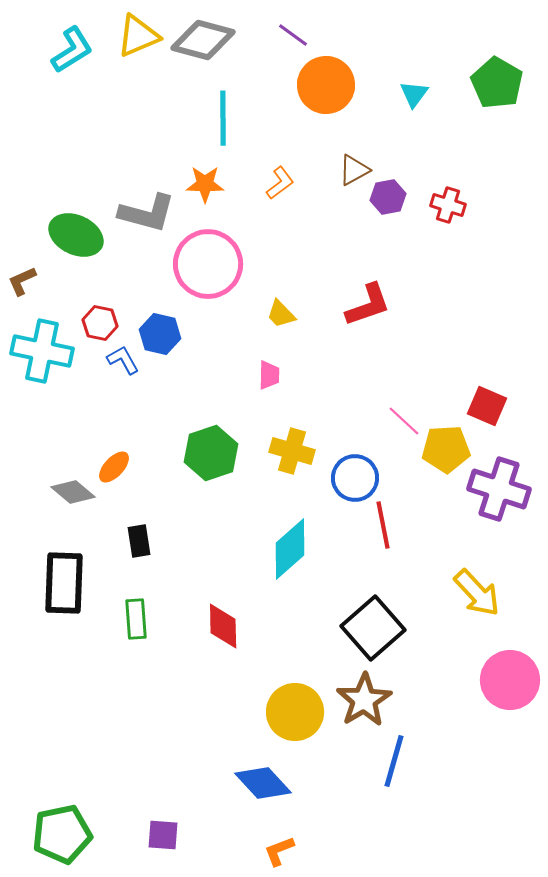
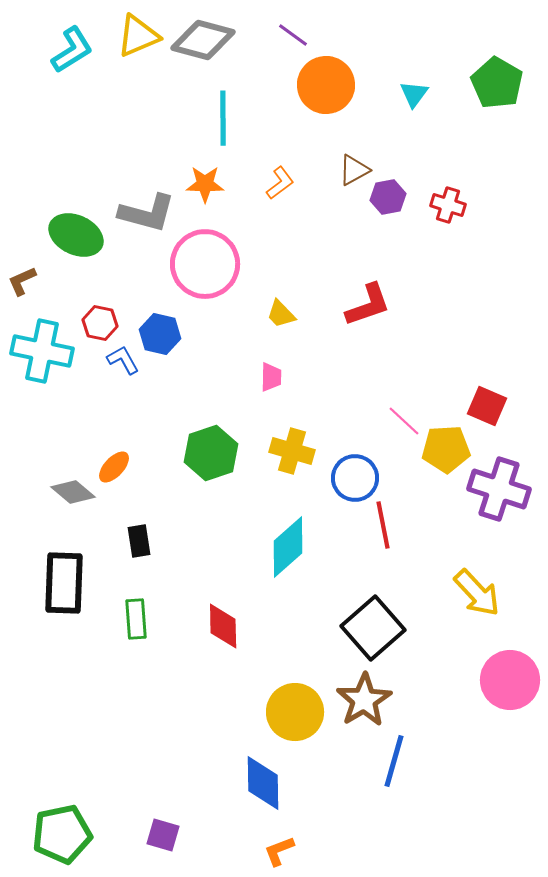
pink circle at (208, 264): moved 3 px left
pink trapezoid at (269, 375): moved 2 px right, 2 px down
cyan diamond at (290, 549): moved 2 px left, 2 px up
blue diamond at (263, 783): rotated 42 degrees clockwise
purple square at (163, 835): rotated 12 degrees clockwise
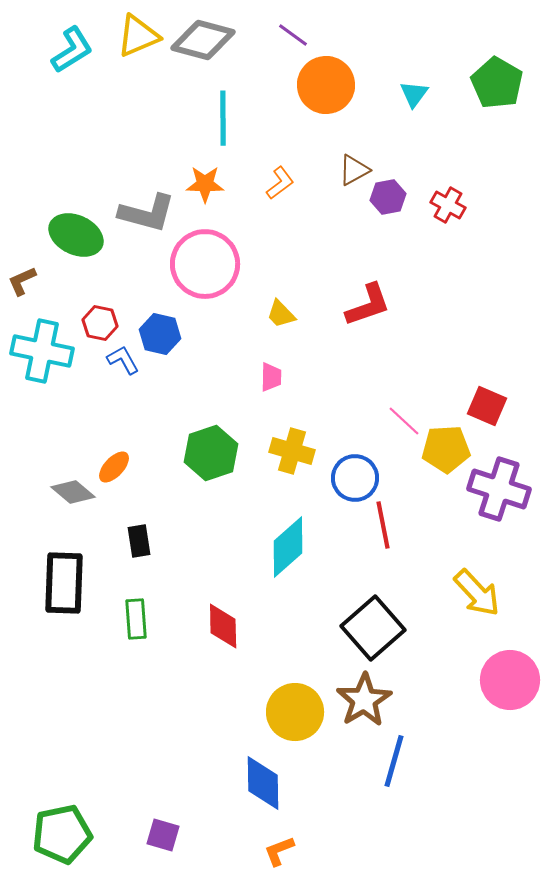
red cross at (448, 205): rotated 12 degrees clockwise
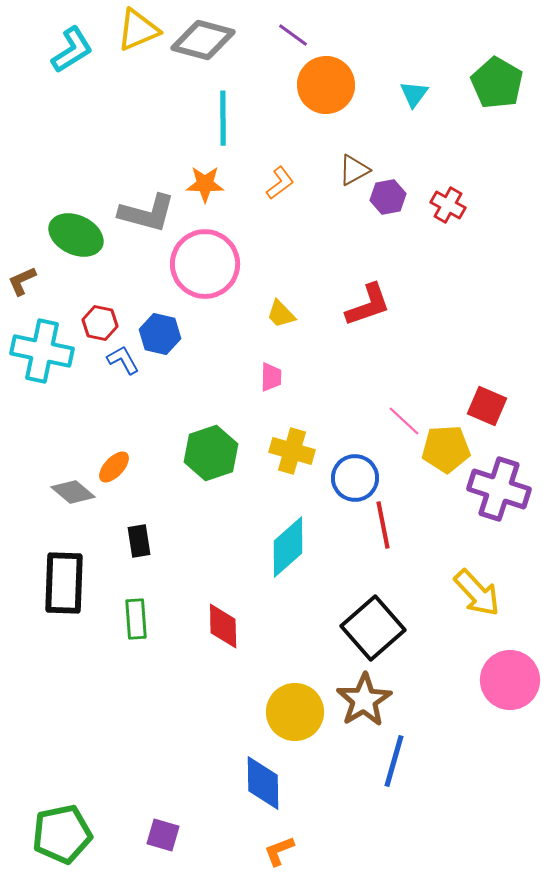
yellow triangle at (138, 36): moved 6 px up
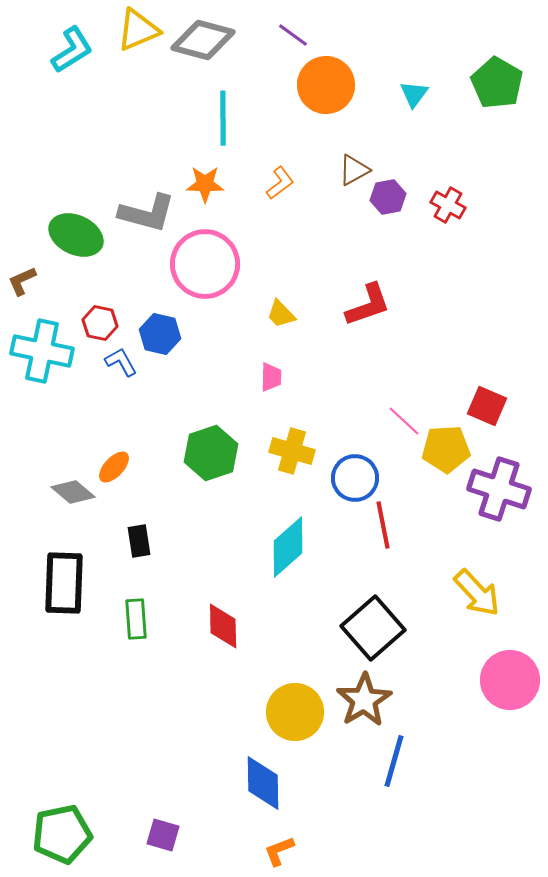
blue L-shape at (123, 360): moved 2 px left, 2 px down
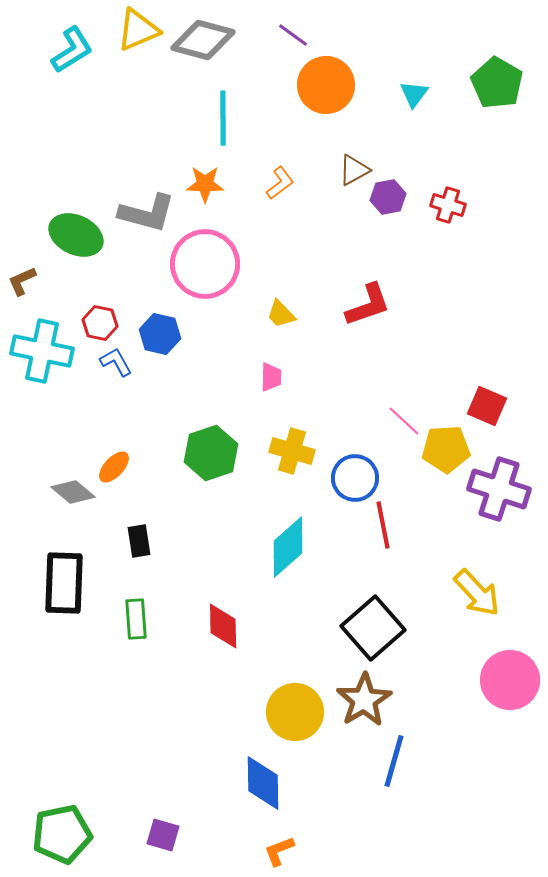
red cross at (448, 205): rotated 12 degrees counterclockwise
blue L-shape at (121, 362): moved 5 px left
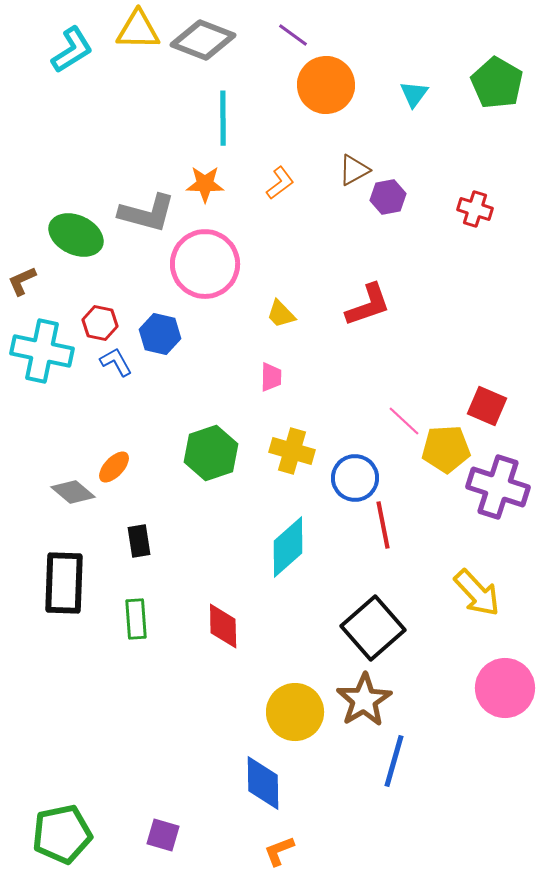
yellow triangle at (138, 30): rotated 24 degrees clockwise
gray diamond at (203, 40): rotated 6 degrees clockwise
red cross at (448, 205): moved 27 px right, 4 px down
purple cross at (499, 489): moved 1 px left, 2 px up
pink circle at (510, 680): moved 5 px left, 8 px down
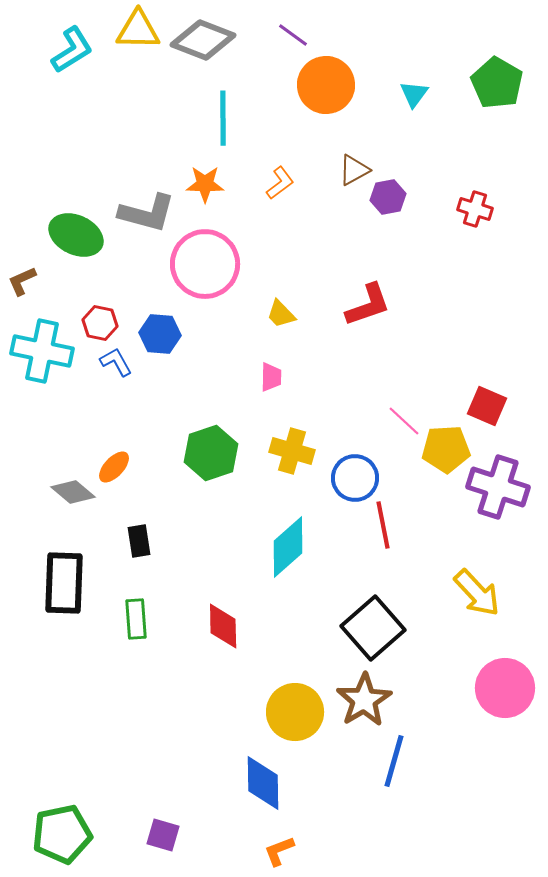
blue hexagon at (160, 334): rotated 9 degrees counterclockwise
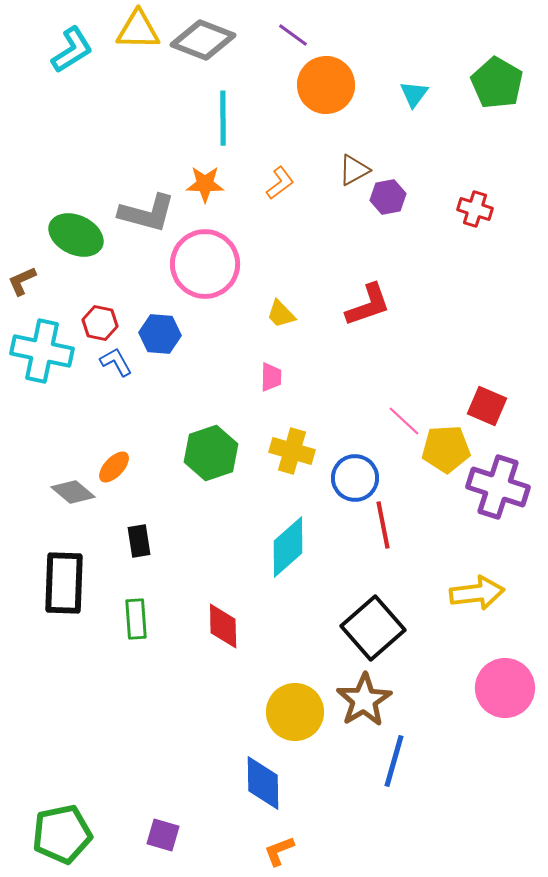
yellow arrow at (477, 593): rotated 54 degrees counterclockwise
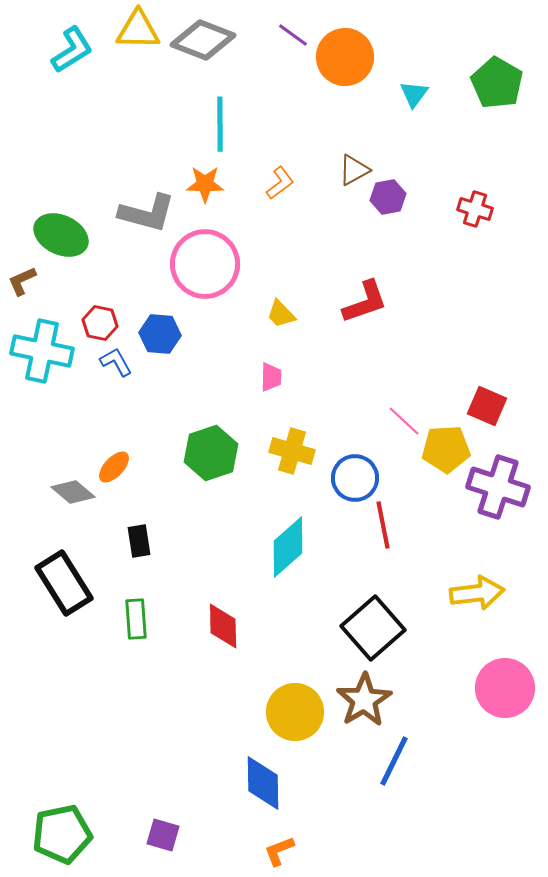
orange circle at (326, 85): moved 19 px right, 28 px up
cyan line at (223, 118): moved 3 px left, 6 px down
green ellipse at (76, 235): moved 15 px left
red L-shape at (368, 305): moved 3 px left, 3 px up
black rectangle at (64, 583): rotated 34 degrees counterclockwise
blue line at (394, 761): rotated 10 degrees clockwise
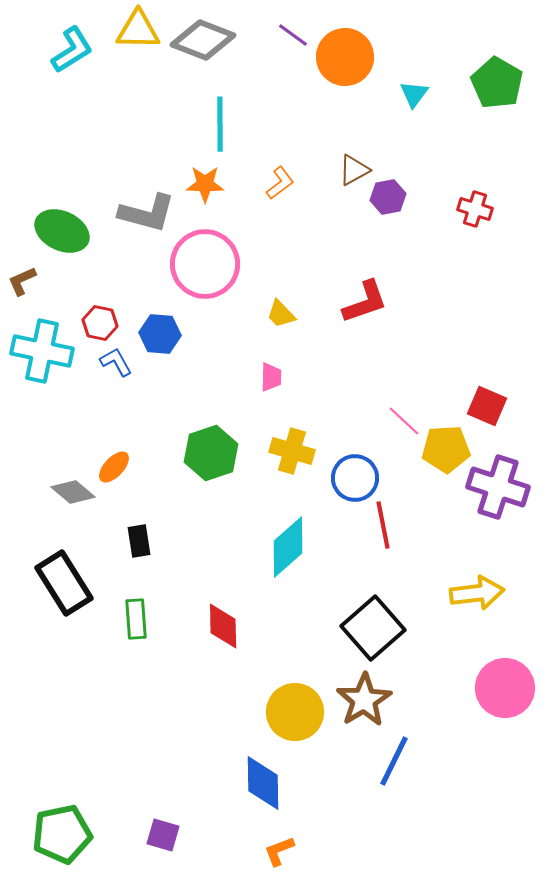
green ellipse at (61, 235): moved 1 px right, 4 px up
